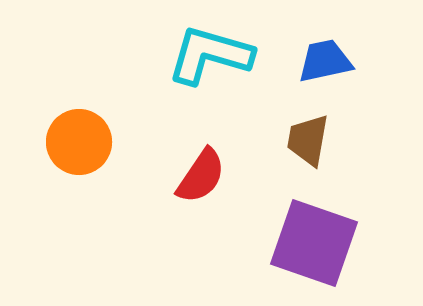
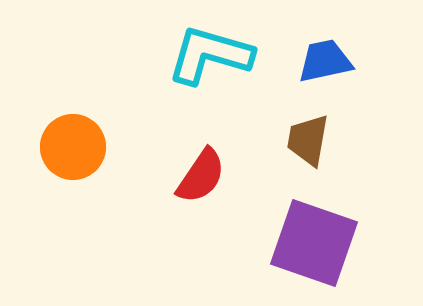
orange circle: moved 6 px left, 5 px down
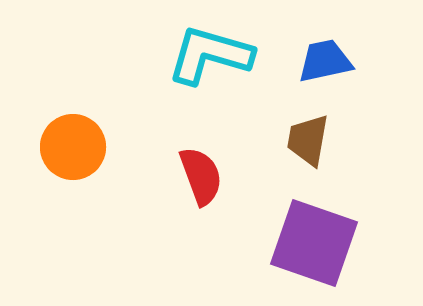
red semicircle: rotated 54 degrees counterclockwise
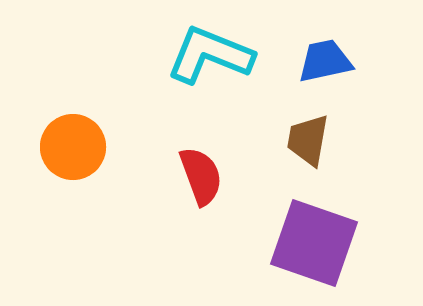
cyan L-shape: rotated 6 degrees clockwise
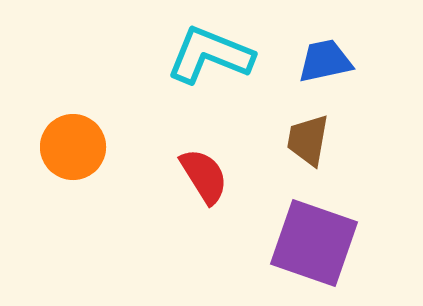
red semicircle: moved 3 px right; rotated 12 degrees counterclockwise
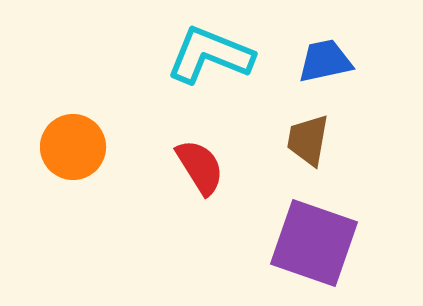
red semicircle: moved 4 px left, 9 px up
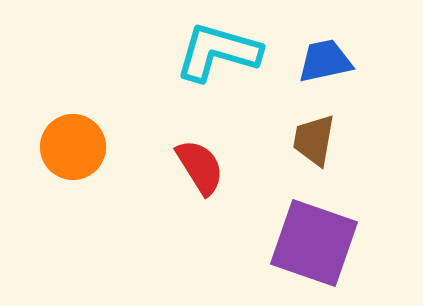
cyan L-shape: moved 8 px right, 3 px up; rotated 6 degrees counterclockwise
brown trapezoid: moved 6 px right
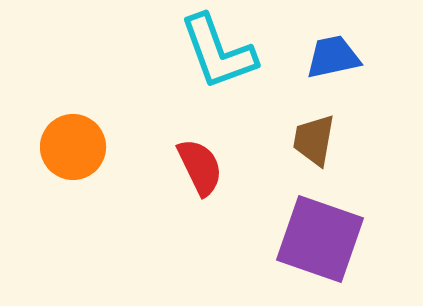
cyan L-shape: rotated 126 degrees counterclockwise
blue trapezoid: moved 8 px right, 4 px up
red semicircle: rotated 6 degrees clockwise
purple square: moved 6 px right, 4 px up
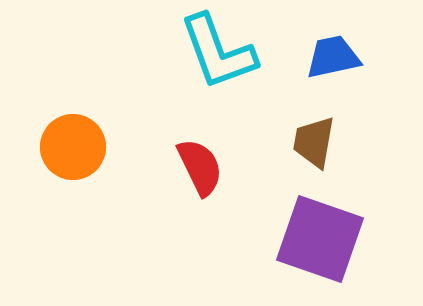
brown trapezoid: moved 2 px down
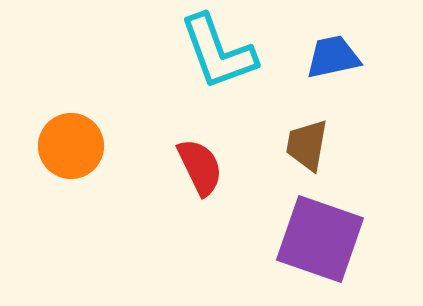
brown trapezoid: moved 7 px left, 3 px down
orange circle: moved 2 px left, 1 px up
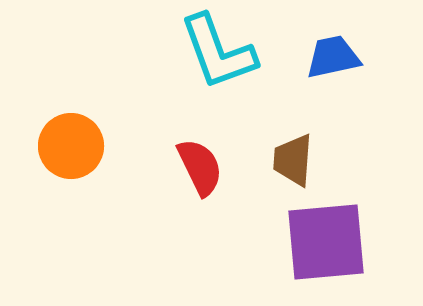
brown trapezoid: moved 14 px left, 15 px down; rotated 6 degrees counterclockwise
purple square: moved 6 px right, 3 px down; rotated 24 degrees counterclockwise
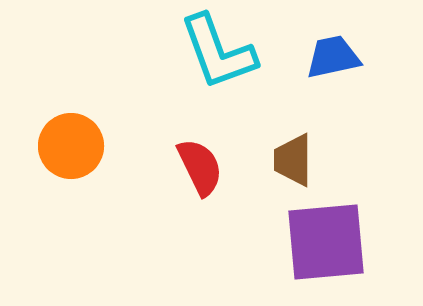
brown trapezoid: rotated 4 degrees counterclockwise
